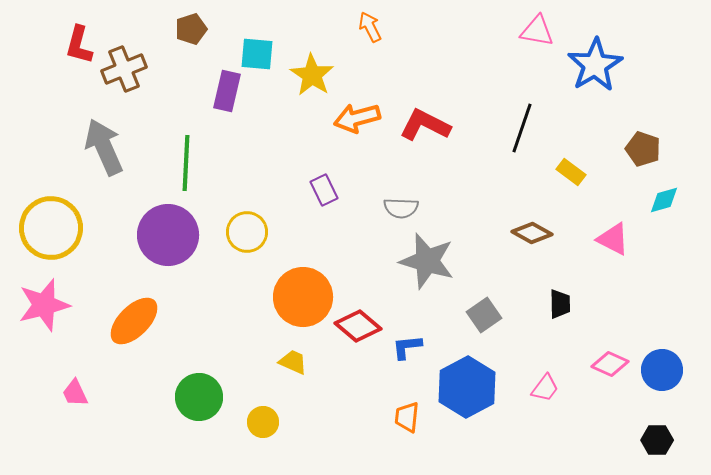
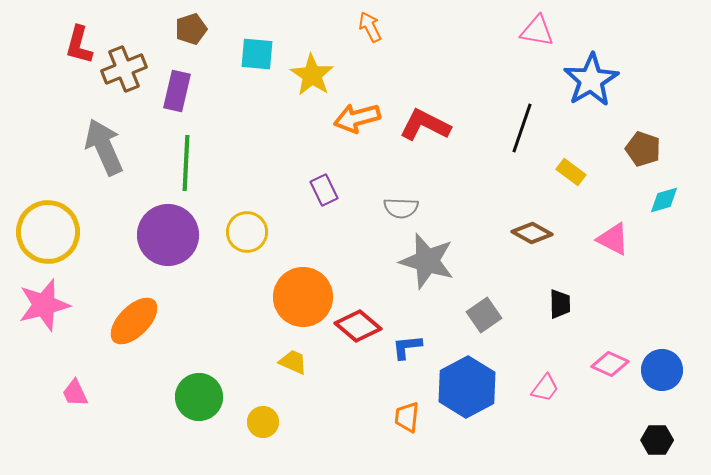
blue star at (595, 65): moved 4 px left, 15 px down
purple rectangle at (227, 91): moved 50 px left
yellow circle at (51, 228): moved 3 px left, 4 px down
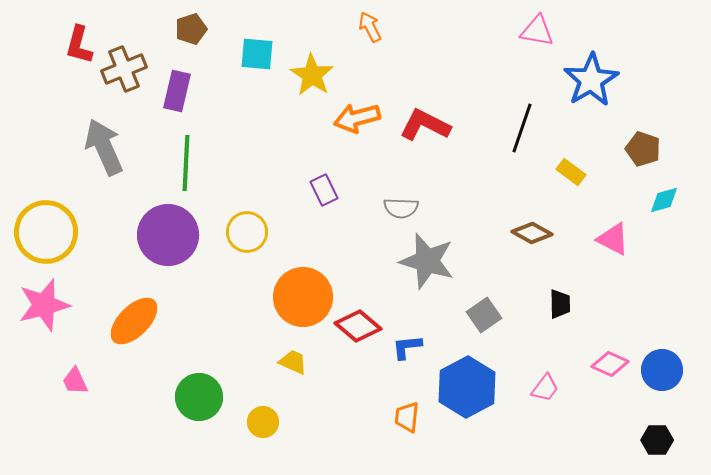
yellow circle at (48, 232): moved 2 px left
pink trapezoid at (75, 393): moved 12 px up
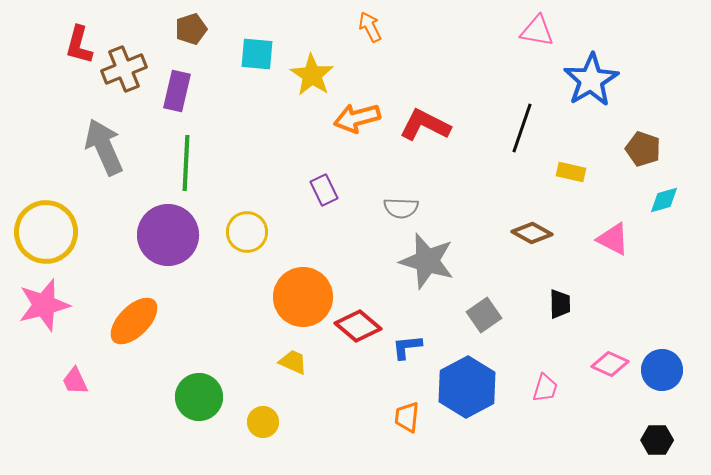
yellow rectangle at (571, 172): rotated 24 degrees counterclockwise
pink trapezoid at (545, 388): rotated 20 degrees counterclockwise
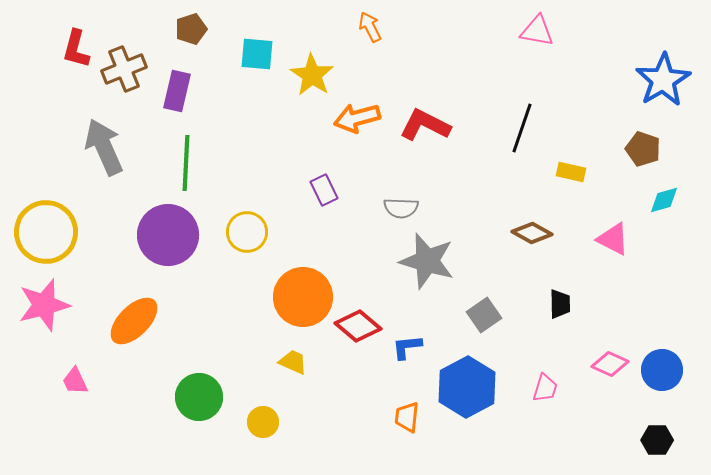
red L-shape at (79, 45): moved 3 px left, 4 px down
blue star at (591, 80): moved 72 px right
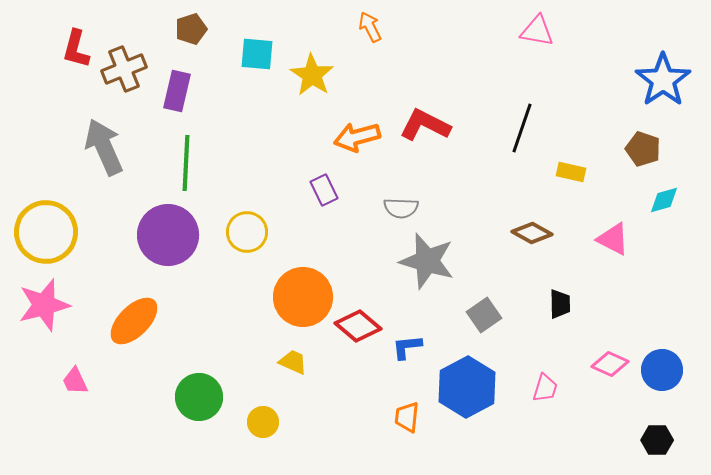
blue star at (663, 80): rotated 4 degrees counterclockwise
orange arrow at (357, 118): moved 19 px down
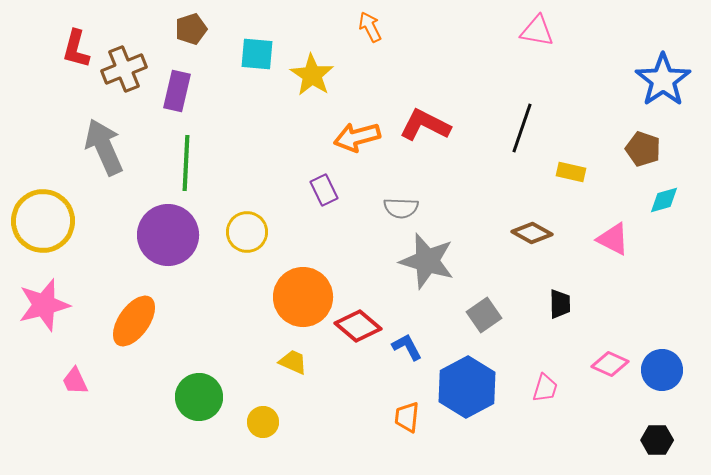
yellow circle at (46, 232): moved 3 px left, 11 px up
orange ellipse at (134, 321): rotated 10 degrees counterclockwise
blue L-shape at (407, 347): rotated 68 degrees clockwise
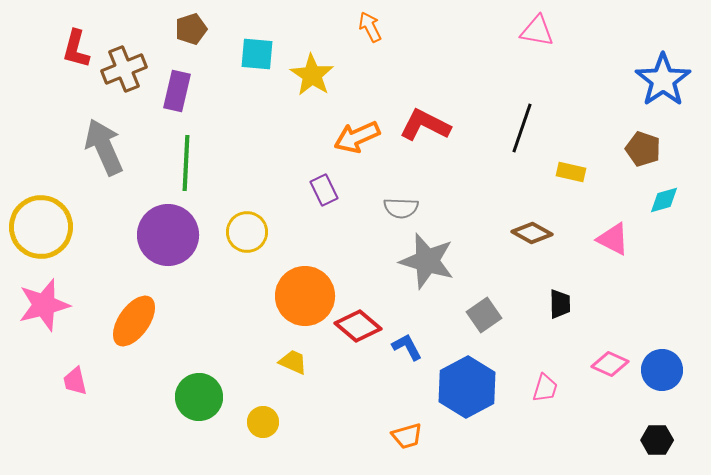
orange arrow at (357, 137): rotated 9 degrees counterclockwise
yellow circle at (43, 221): moved 2 px left, 6 px down
orange circle at (303, 297): moved 2 px right, 1 px up
pink trapezoid at (75, 381): rotated 12 degrees clockwise
orange trapezoid at (407, 417): moved 19 px down; rotated 112 degrees counterclockwise
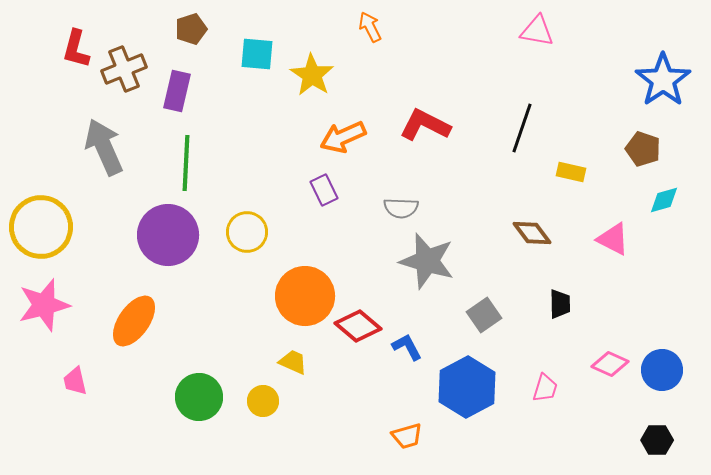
orange arrow at (357, 137): moved 14 px left
brown diamond at (532, 233): rotated 24 degrees clockwise
yellow circle at (263, 422): moved 21 px up
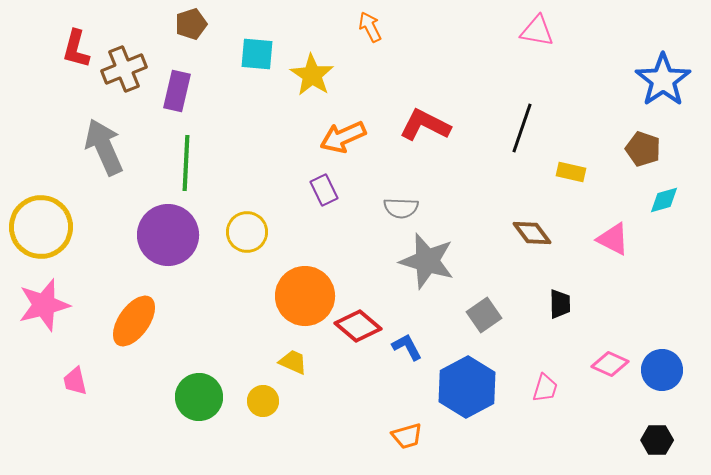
brown pentagon at (191, 29): moved 5 px up
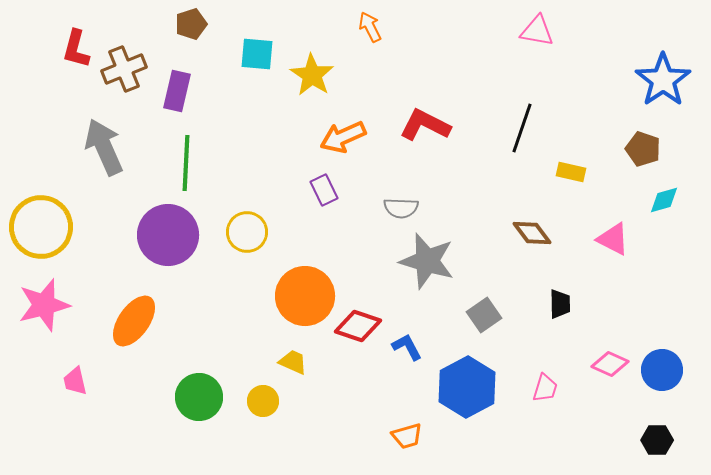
red diamond at (358, 326): rotated 21 degrees counterclockwise
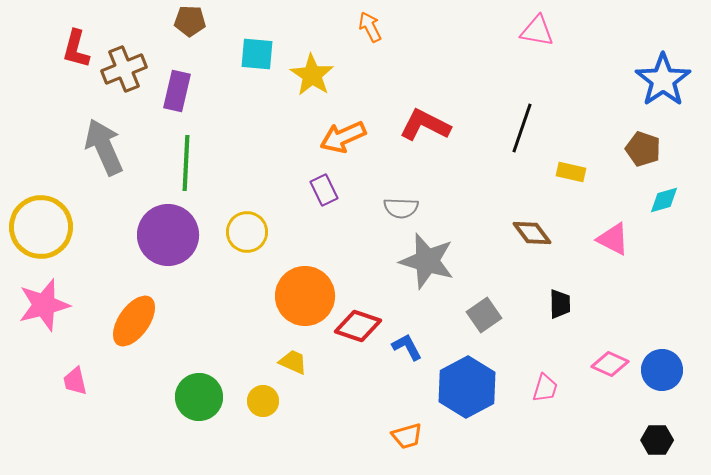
brown pentagon at (191, 24): moved 1 px left, 3 px up; rotated 20 degrees clockwise
